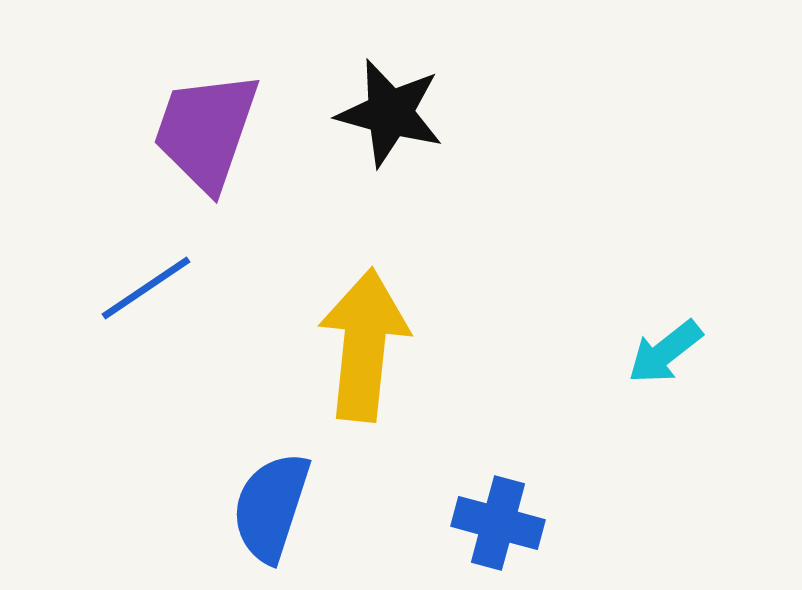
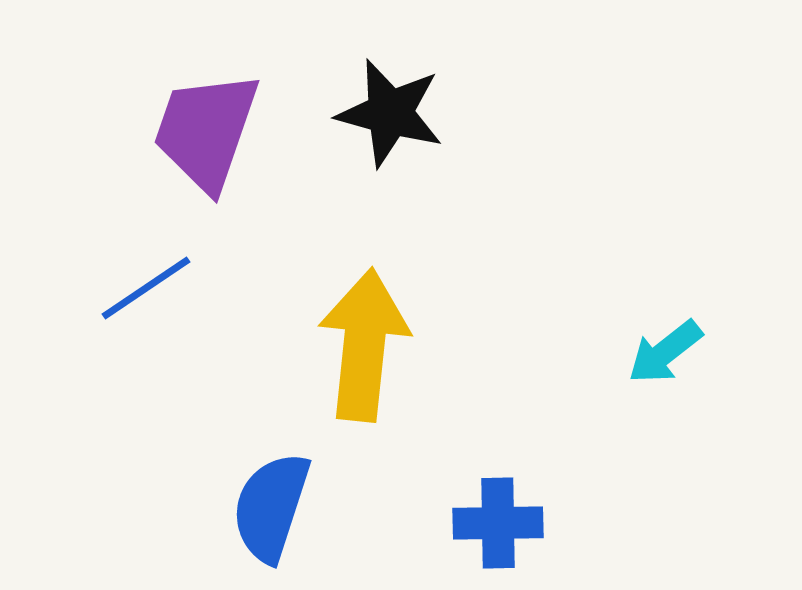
blue cross: rotated 16 degrees counterclockwise
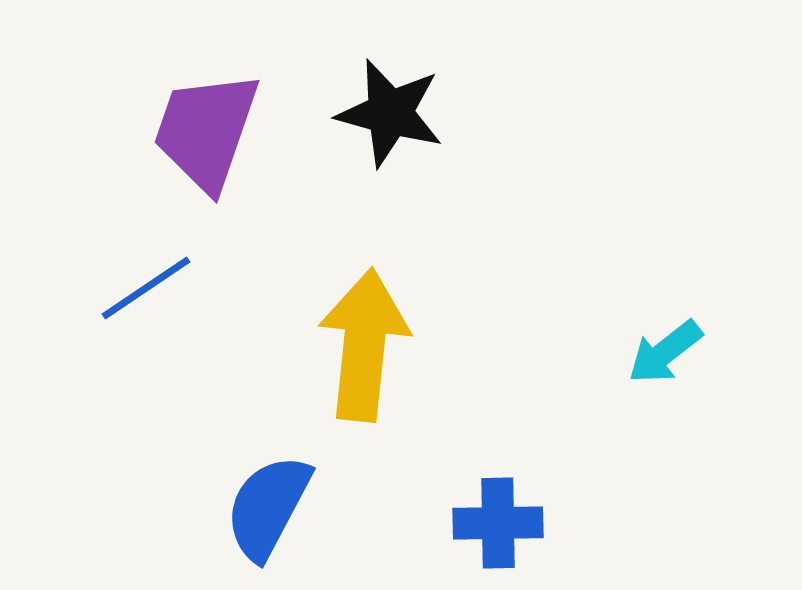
blue semicircle: moved 3 px left; rotated 10 degrees clockwise
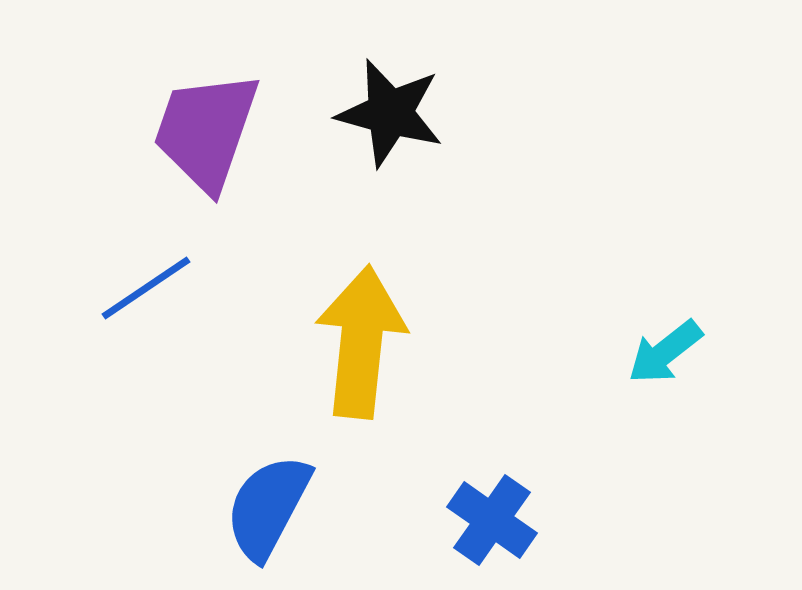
yellow arrow: moved 3 px left, 3 px up
blue cross: moved 6 px left, 3 px up; rotated 36 degrees clockwise
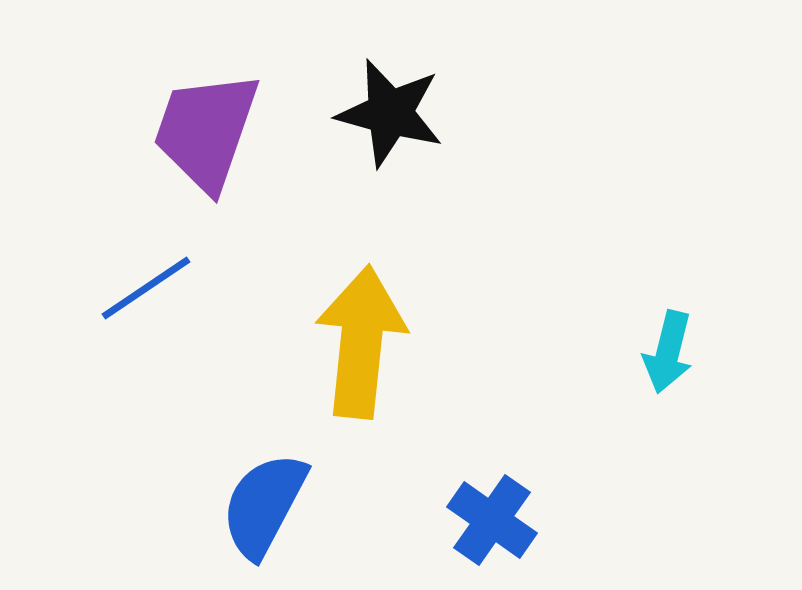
cyan arrow: moved 3 px right; rotated 38 degrees counterclockwise
blue semicircle: moved 4 px left, 2 px up
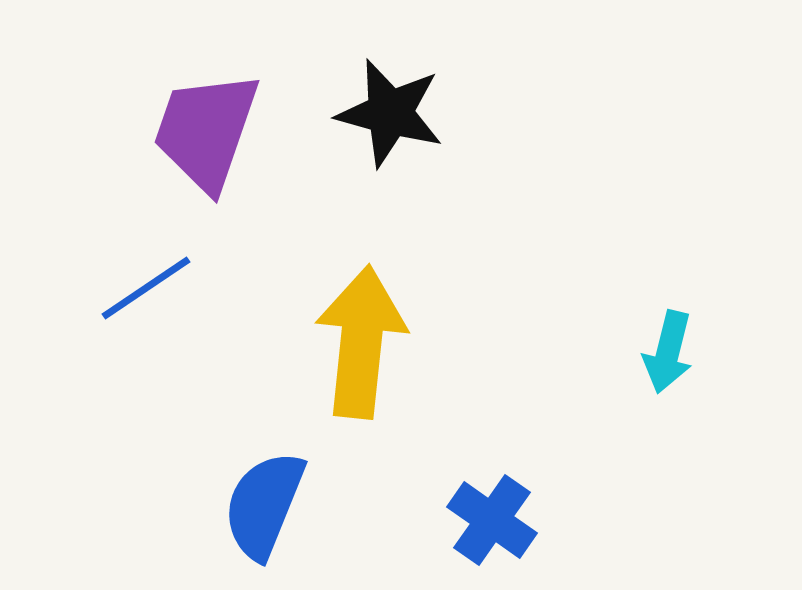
blue semicircle: rotated 6 degrees counterclockwise
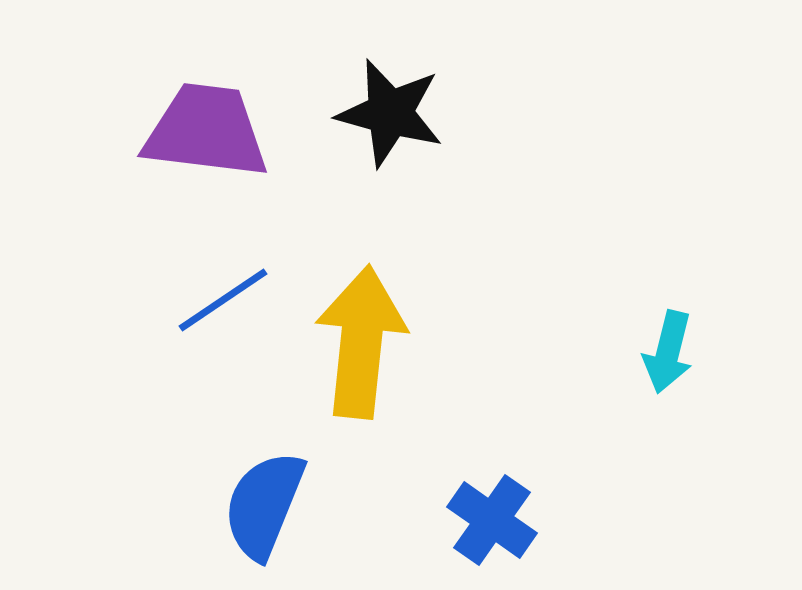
purple trapezoid: rotated 78 degrees clockwise
blue line: moved 77 px right, 12 px down
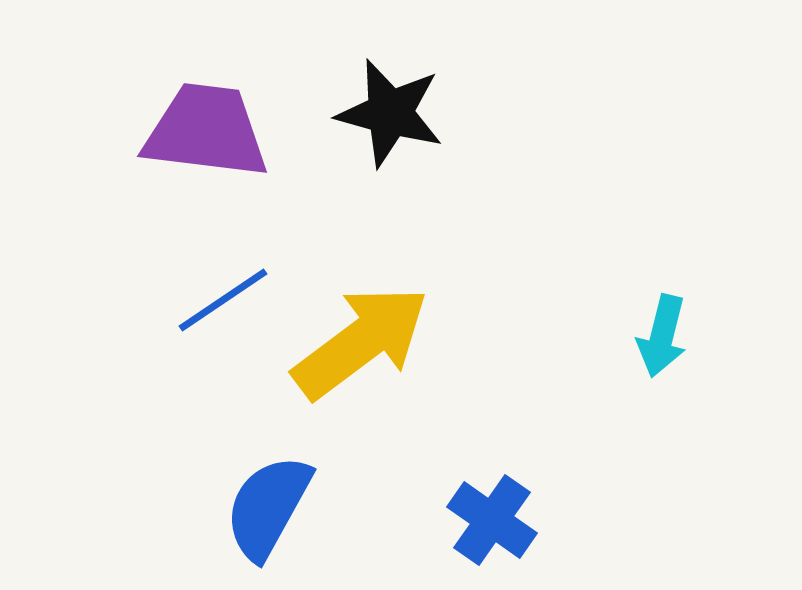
yellow arrow: rotated 47 degrees clockwise
cyan arrow: moved 6 px left, 16 px up
blue semicircle: moved 4 px right, 2 px down; rotated 7 degrees clockwise
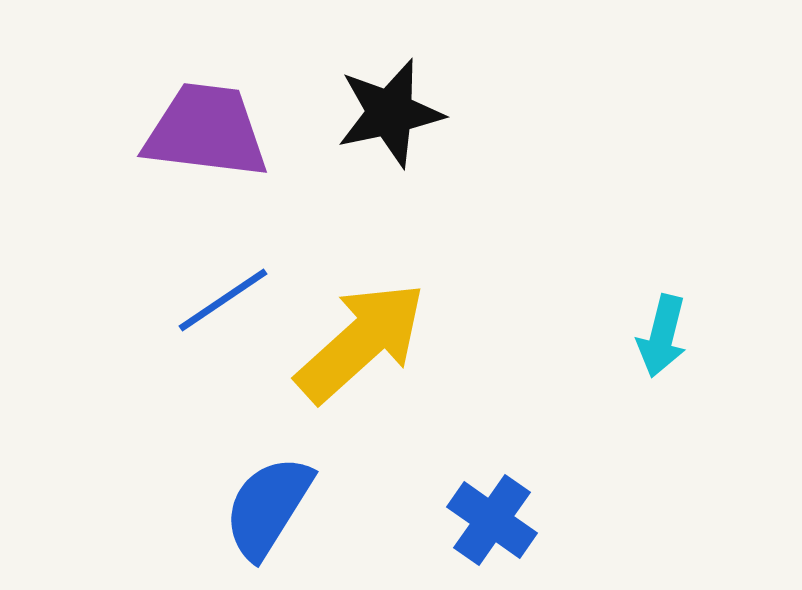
black star: rotated 27 degrees counterclockwise
yellow arrow: rotated 5 degrees counterclockwise
blue semicircle: rotated 3 degrees clockwise
